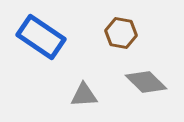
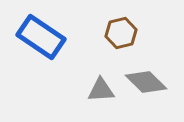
brown hexagon: rotated 24 degrees counterclockwise
gray triangle: moved 17 px right, 5 px up
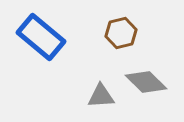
blue rectangle: rotated 6 degrees clockwise
gray triangle: moved 6 px down
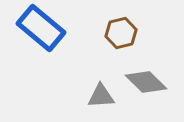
blue rectangle: moved 9 px up
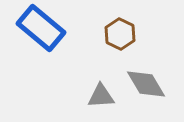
brown hexagon: moved 1 px left, 1 px down; rotated 20 degrees counterclockwise
gray diamond: moved 2 px down; rotated 15 degrees clockwise
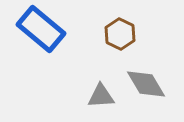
blue rectangle: moved 1 px down
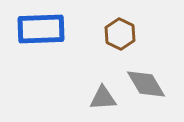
blue rectangle: rotated 42 degrees counterclockwise
gray triangle: moved 2 px right, 2 px down
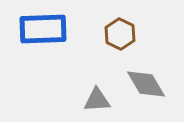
blue rectangle: moved 2 px right
gray triangle: moved 6 px left, 2 px down
